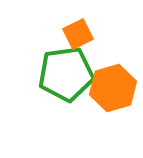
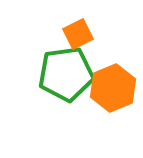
orange hexagon: rotated 6 degrees counterclockwise
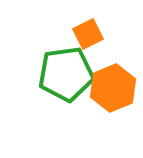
orange square: moved 10 px right
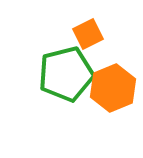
green pentagon: rotated 6 degrees counterclockwise
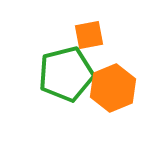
orange square: moved 1 px right, 1 px down; rotated 16 degrees clockwise
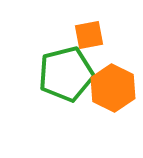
orange hexagon: rotated 12 degrees counterclockwise
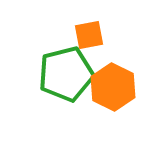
orange hexagon: moved 1 px up
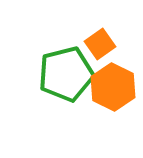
orange square: moved 11 px right, 9 px down; rotated 24 degrees counterclockwise
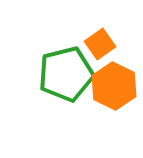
orange hexagon: moved 1 px right, 1 px up
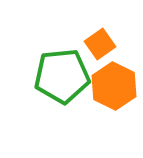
green pentagon: moved 4 px left, 2 px down; rotated 8 degrees clockwise
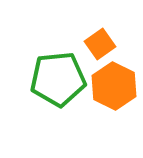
green pentagon: moved 4 px left, 3 px down
